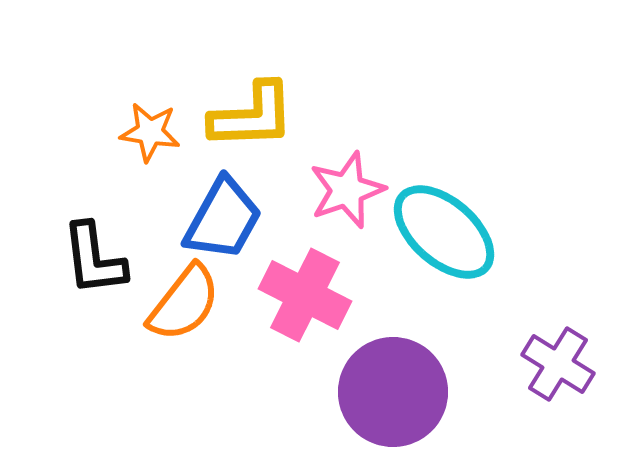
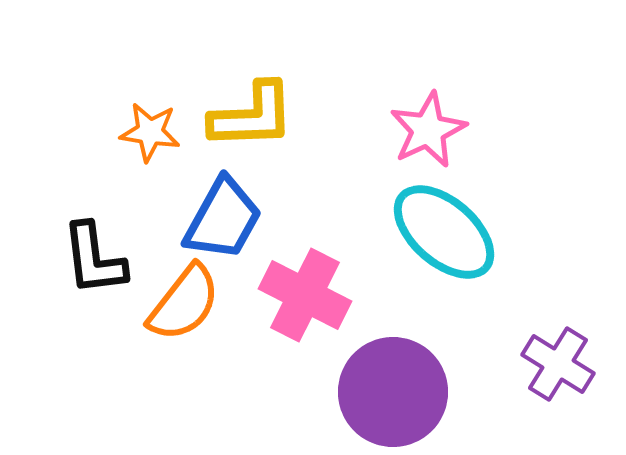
pink star: moved 81 px right, 60 px up; rotated 6 degrees counterclockwise
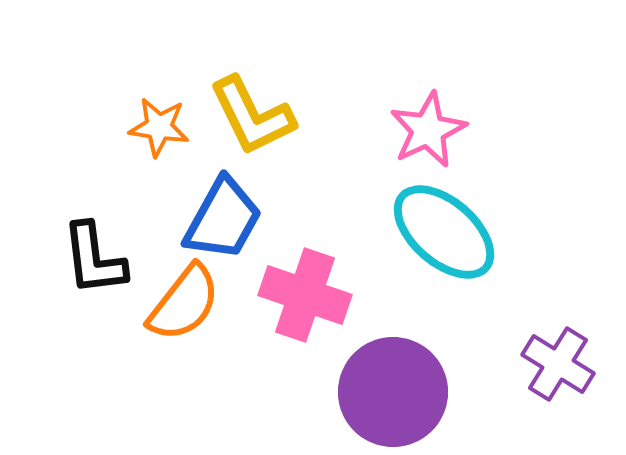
yellow L-shape: rotated 66 degrees clockwise
orange star: moved 9 px right, 5 px up
pink cross: rotated 8 degrees counterclockwise
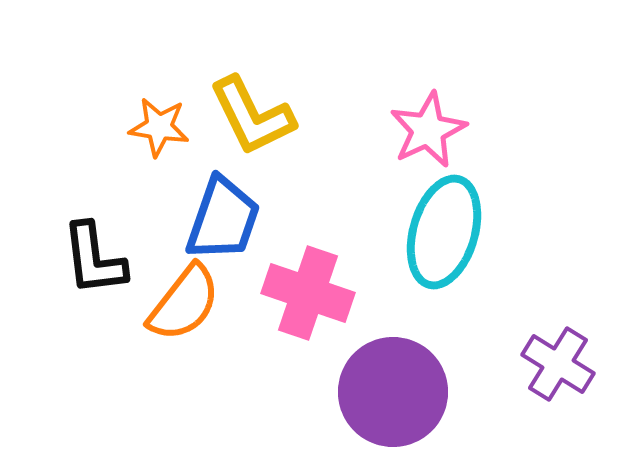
blue trapezoid: rotated 10 degrees counterclockwise
cyan ellipse: rotated 65 degrees clockwise
pink cross: moved 3 px right, 2 px up
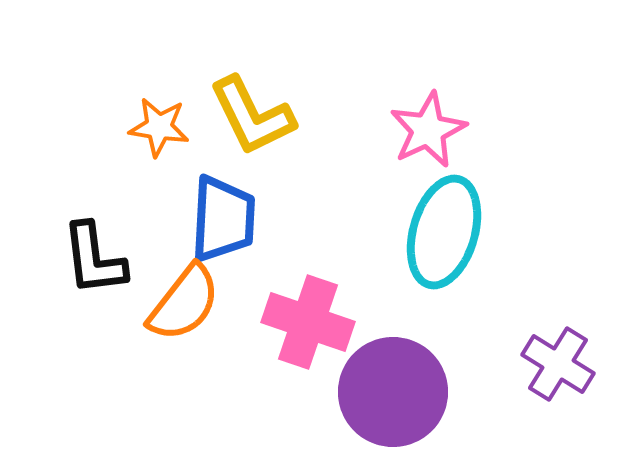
blue trapezoid: rotated 16 degrees counterclockwise
pink cross: moved 29 px down
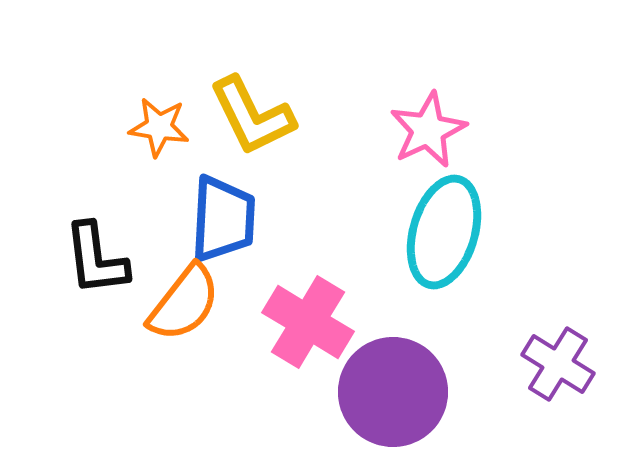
black L-shape: moved 2 px right
pink cross: rotated 12 degrees clockwise
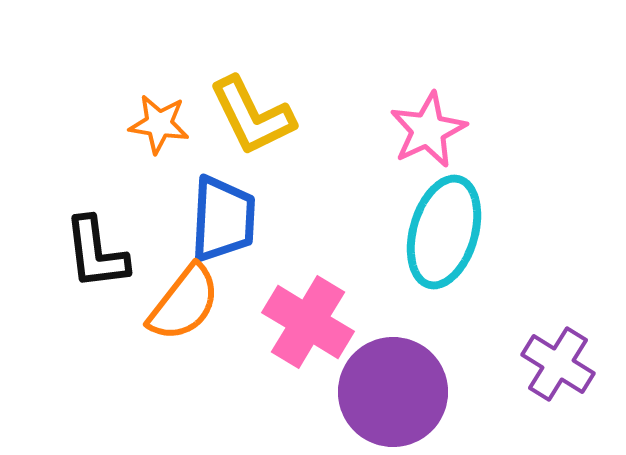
orange star: moved 3 px up
black L-shape: moved 6 px up
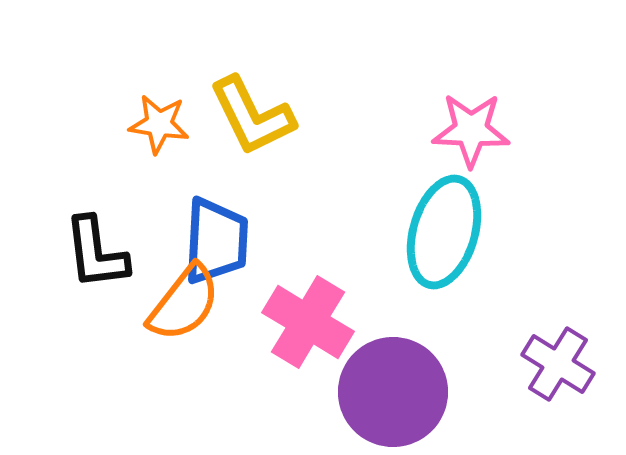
pink star: moved 43 px right; rotated 28 degrees clockwise
blue trapezoid: moved 7 px left, 22 px down
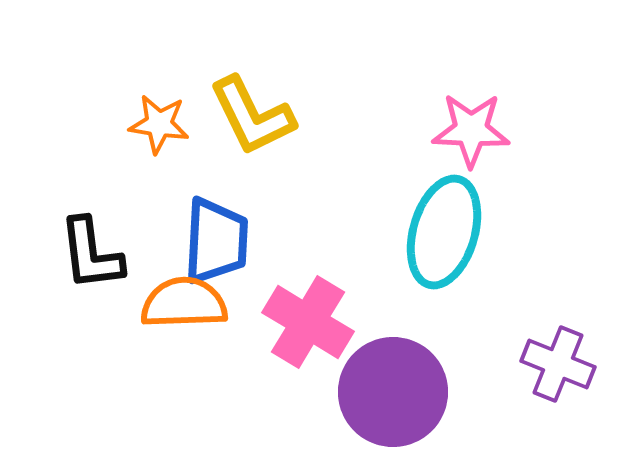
black L-shape: moved 5 px left, 1 px down
orange semicircle: rotated 130 degrees counterclockwise
purple cross: rotated 10 degrees counterclockwise
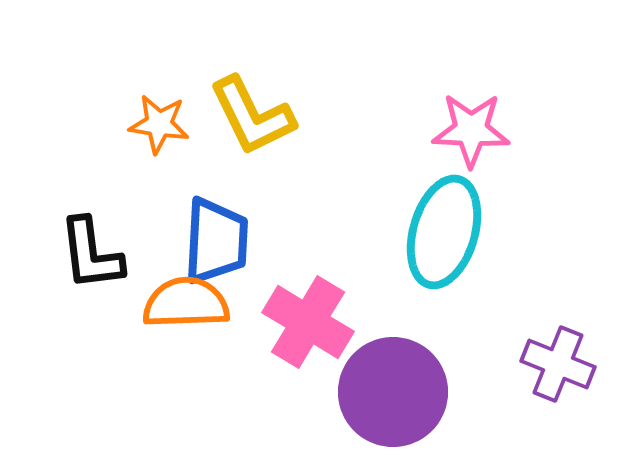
orange semicircle: moved 2 px right
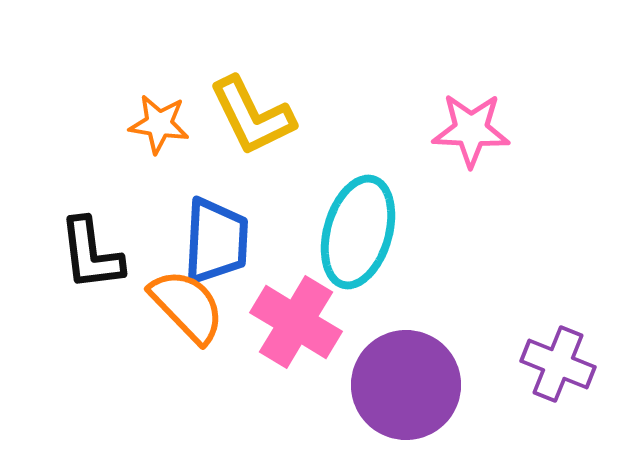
cyan ellipse: moved 86 px left
orange semicircle: moved 1 px right, 3 px down; rotated 48 degrees clockwise
pink cross: moved 12 px left
purple circle: moved 13 px right, 7 px up
